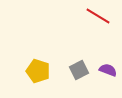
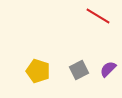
purple semicircle: moved 1 px up; rotated 66 degrees counterclockwise
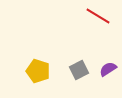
purple semicircle: rotated 12 degrees clockwise
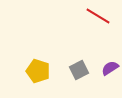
purple semicircle: moved 2 px right, 1 px up
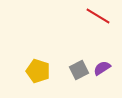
purple semicircle: moved 8 px left
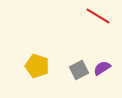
yellow pentagon: moved 1 px left, 5 px up
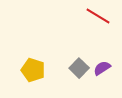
yellow pentagon: moved 4 px left, 4 px down
gray square: moved 2 px up; rotated 18 degrees counterclockwise
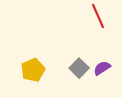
red line: rotated 35 degrees clockwise
yellow pentagon: rotated 30 degrees clockwise
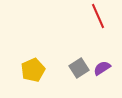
gray square: rotated 12 degrees clockwise
